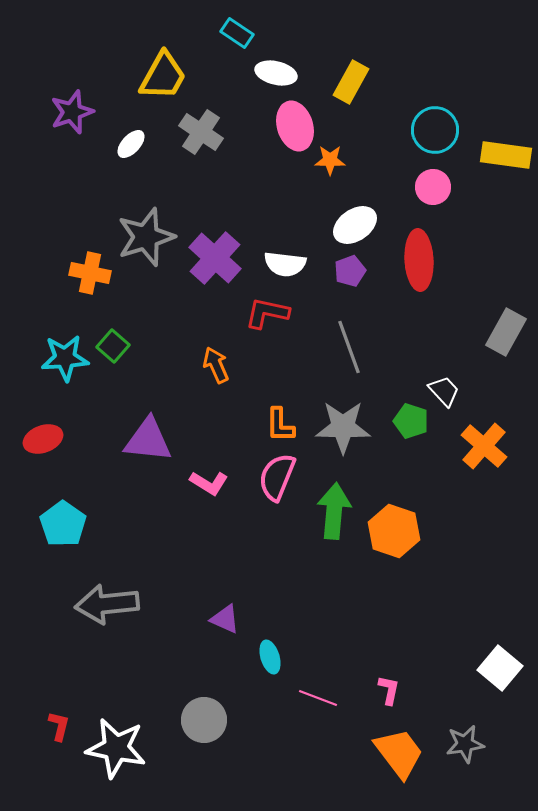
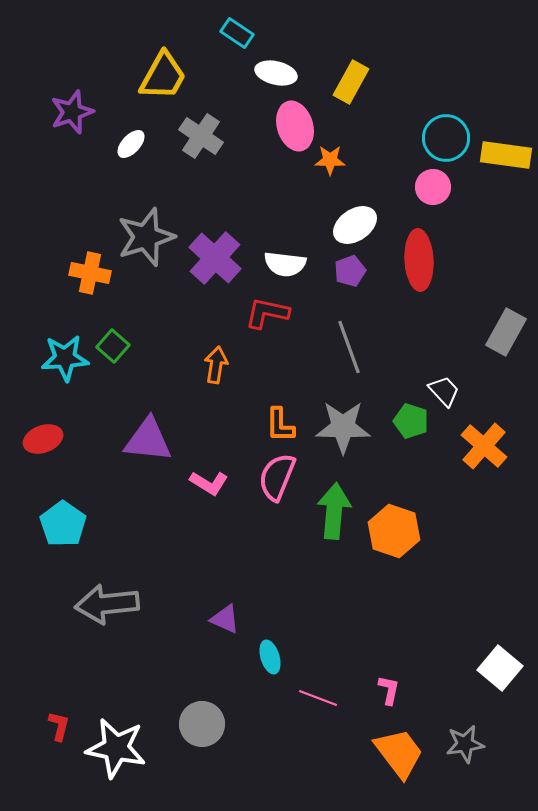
cyan circle at (435, 130): moved 11 px right, 8 px down
gray cross at (201, 132): moved 4 px down
orange arrow at (216, 365): rotated 33 degrees clockwise
gray circle at (204, 720): moved 2 px left, 4 px down
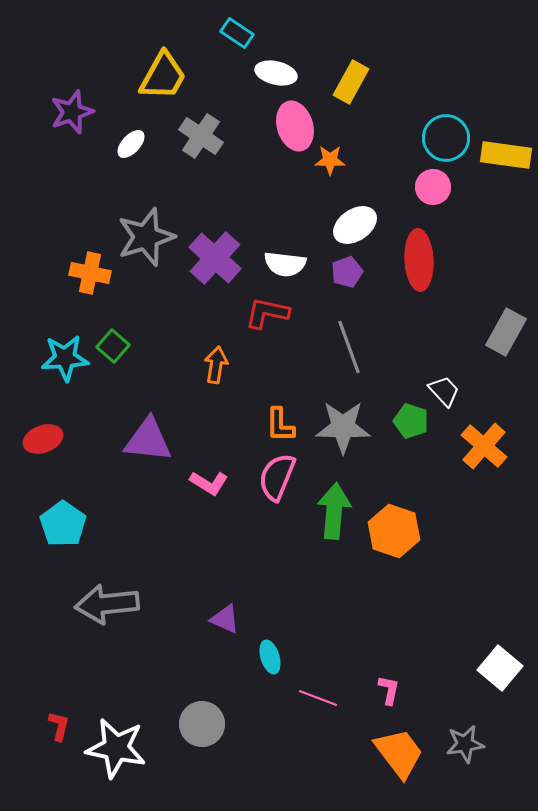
purple pentagon at (350, 271): moved 3 px left, 1 px down
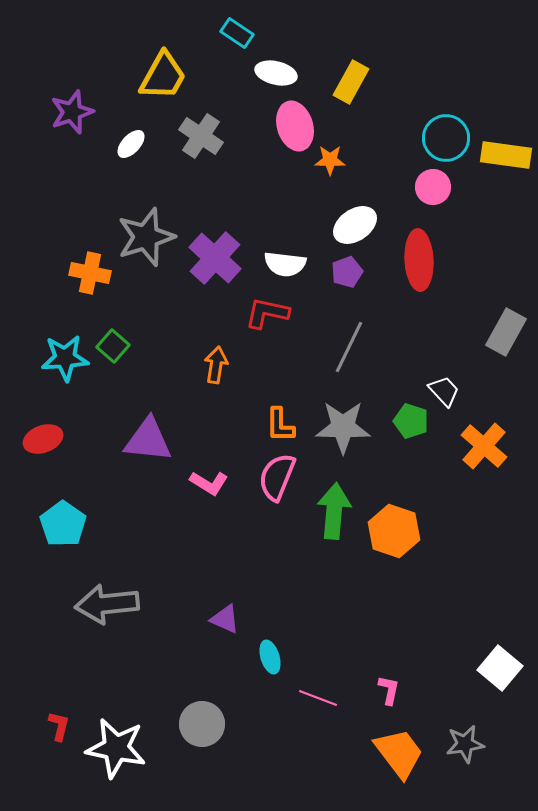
gray line at (349, 347): rotated 46 degrees clockwise
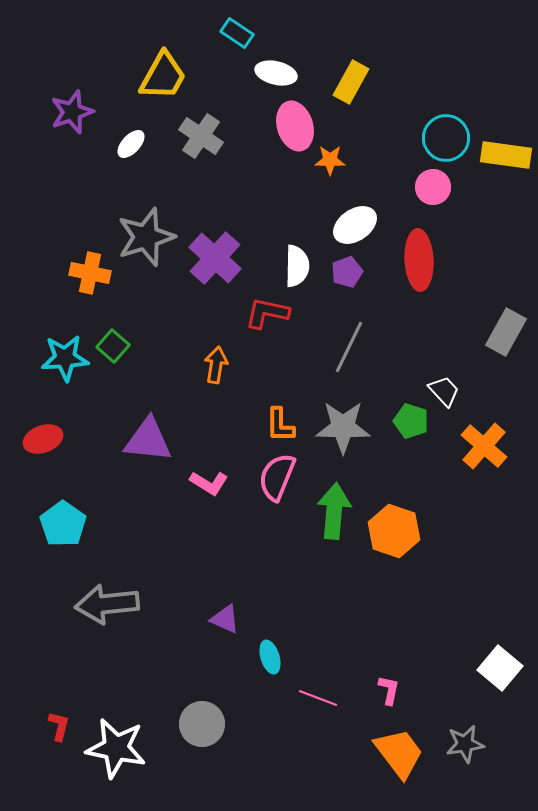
white semicircle at (285, 264): moved 12 px right, 2 px down; rotated 96 degrees counterclockwise
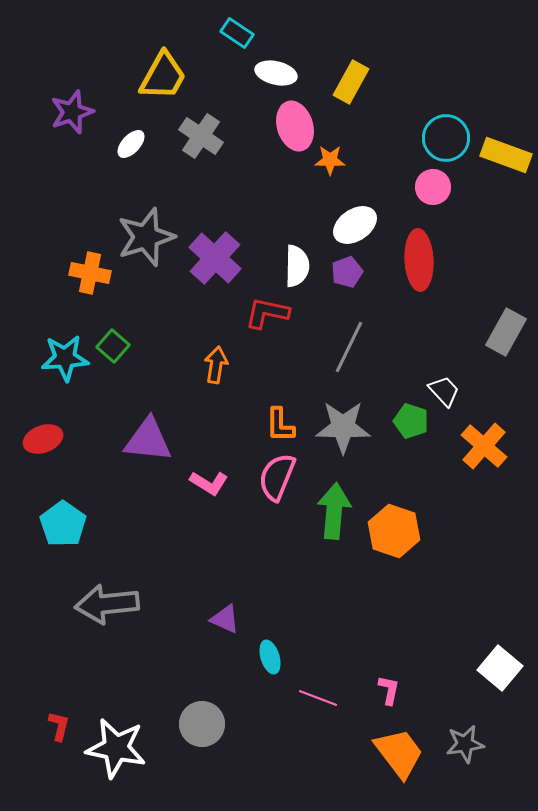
yellow rectangle at (506, 155): rotated 12 degrees clockwise
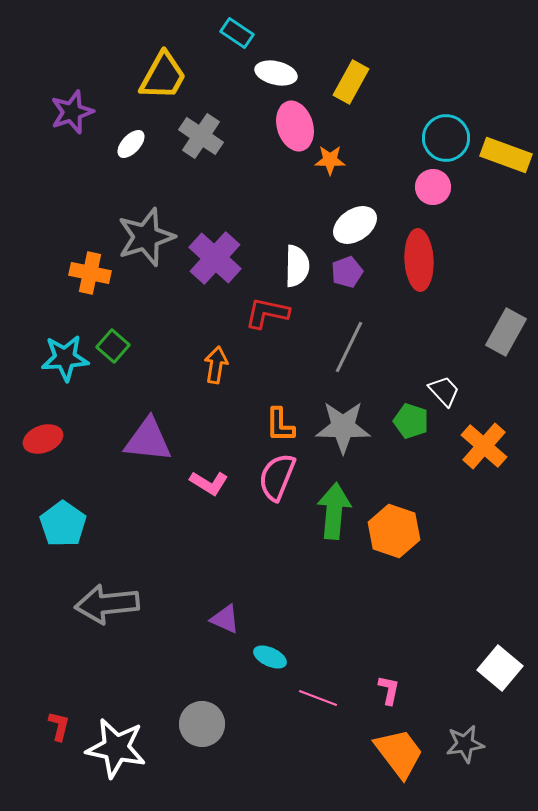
cyan ellipse at (270, 657): rotated 48 degrees counterclockwise
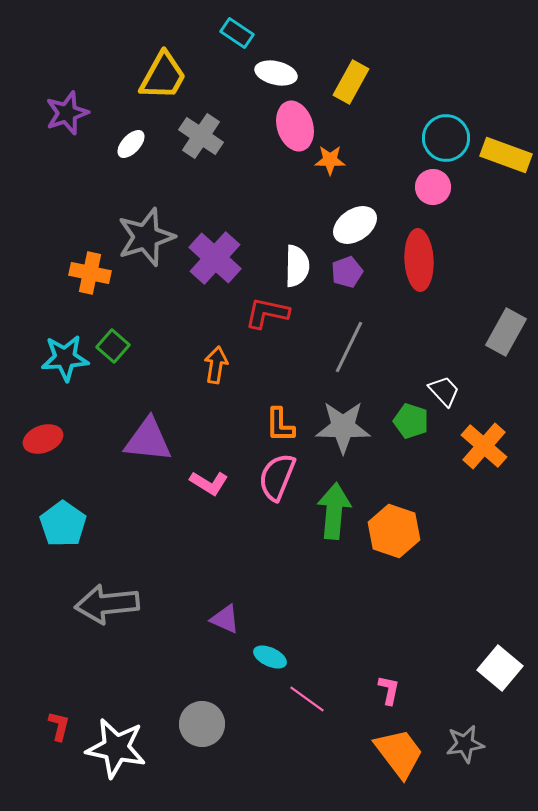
purple star at (72, 112): moved 5 px left, 1 px down
pink line at (318, 698): moved 11 px left, 1 px down; rotated 15 degrees clockwise
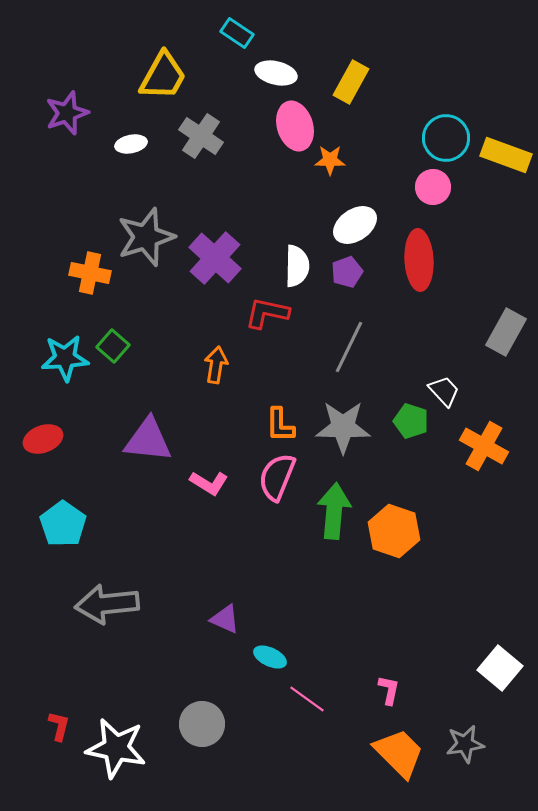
white ellipse at (131, 144): rotated 36 degrees clockwise
orange cross at (484, 446): rotated 12 degrees counterclockwise
orange trapezoid at (399, 753): rotated 8 degrees counterclockwise
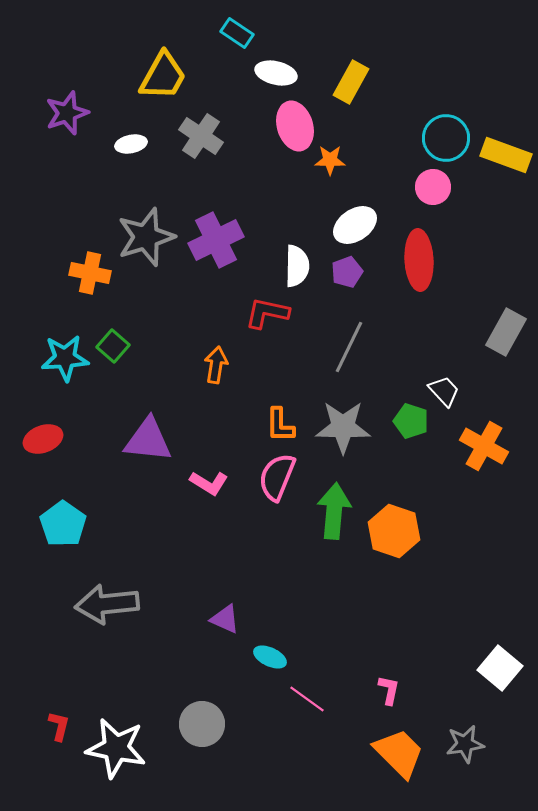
purple cross at (215, 258): moved 1 px right, 18 px up; rotated 22 degrees clockwise
